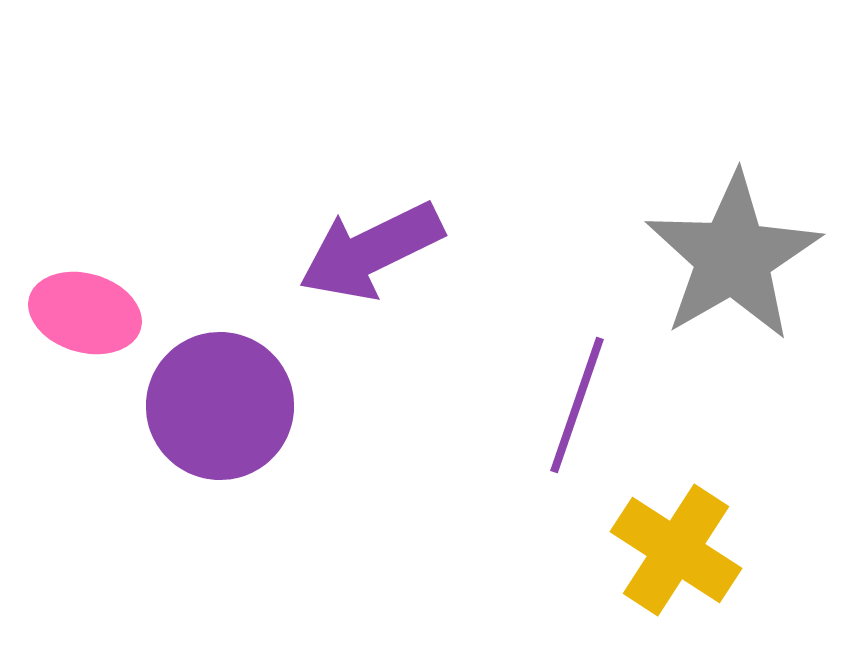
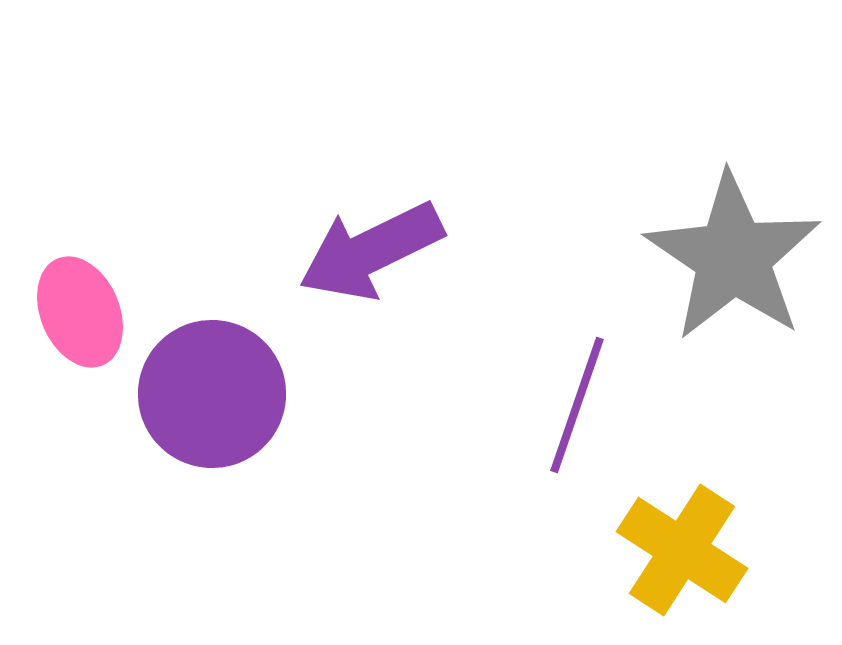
gray star: rotated 8 degrees counterclockwise
pink ellipse: moved 5 px left, 1 px up; rotated 51 degrees clockwise
purple circle: moved 8 px left, 12 px up
yellow cross: moved 6 px right
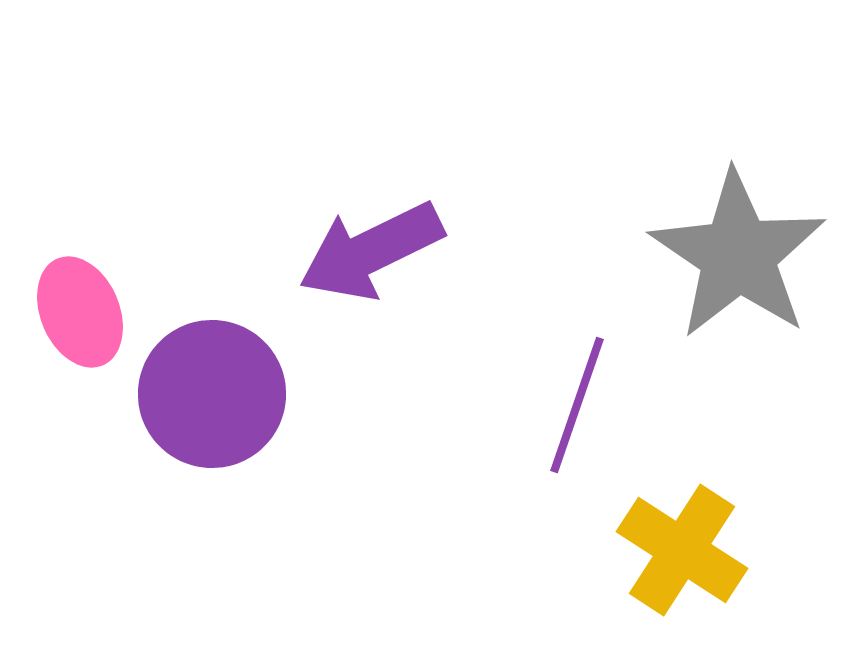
gray star: moved 5 px right, 2 px up
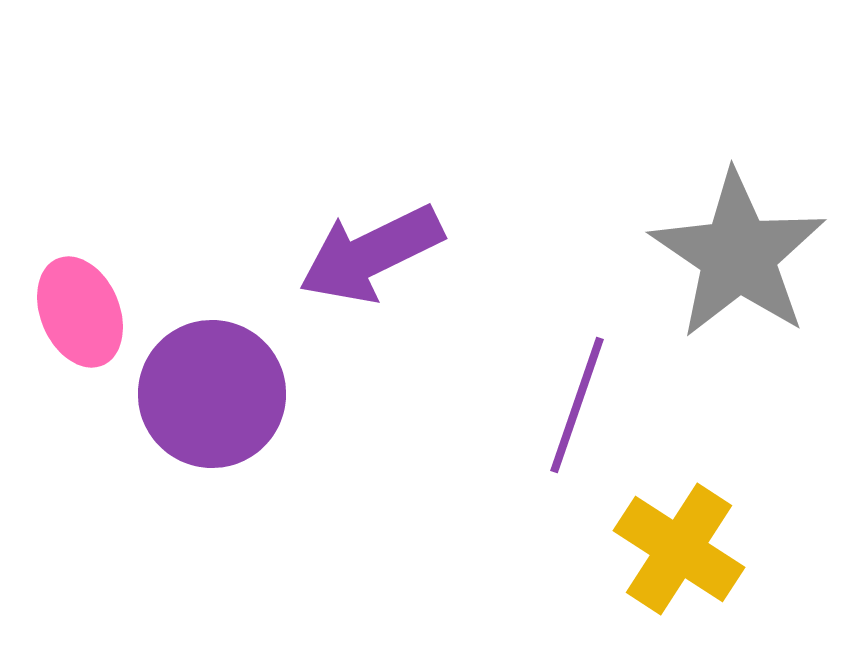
purple arrow: moved 3 px down
yellow cross: moved 3 px left, 1 px up
